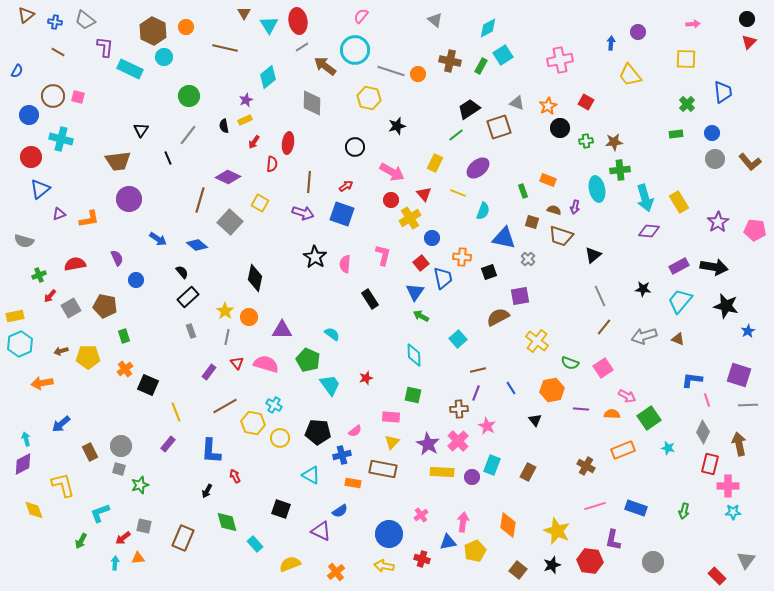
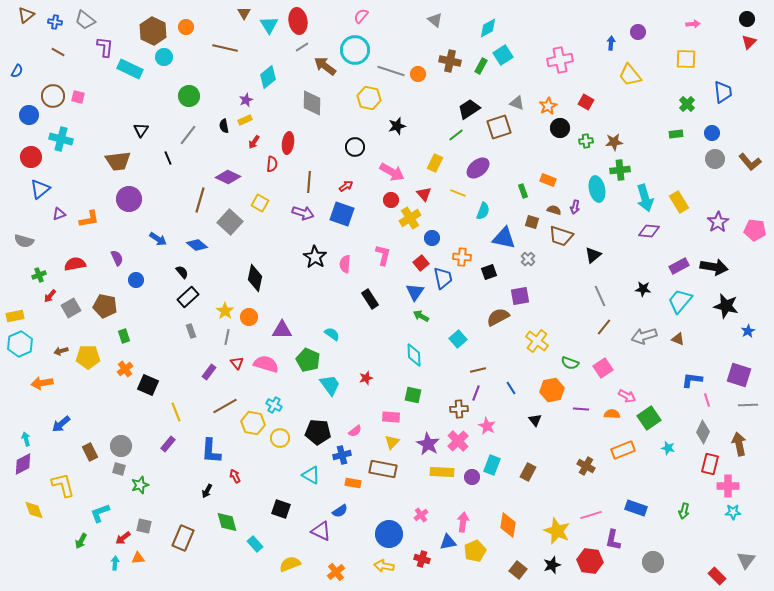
pink line at (595, 506): moved 4 px left, 9 px down
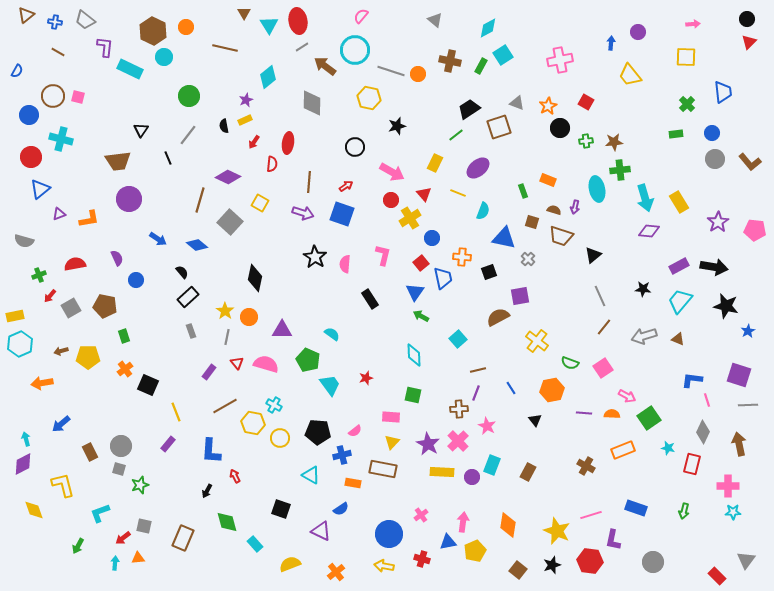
yellow square at (686, 59): moved 2 px up
purple line at (581, 409): moved 3 px right, 4 px down
red rectangle at (710, 464): moved 18 px left
blue semicircle at (340, 511): moved 1 px right, 2 px up
green arrow at (81, 541): moved 3 px left, 5 px down
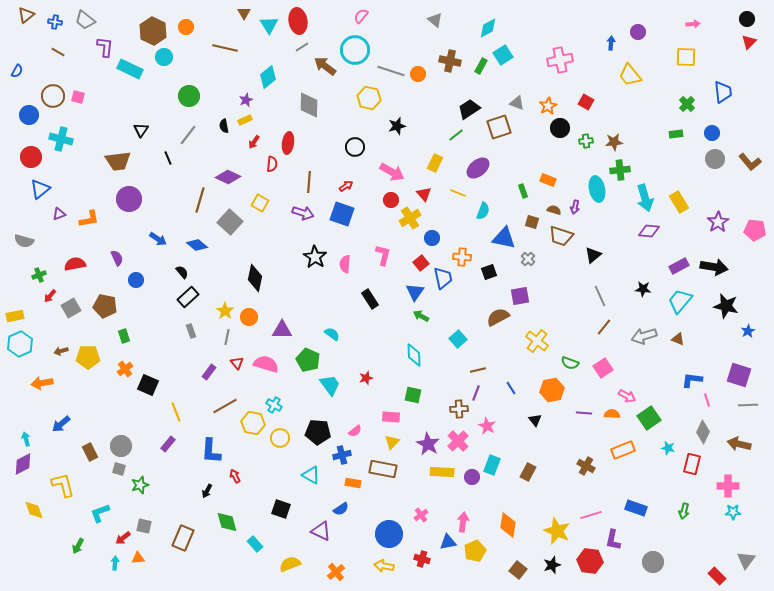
gray diamond at (312, 103): moved 3 px left, 2 px down
brown arrow at (739, 444): rotated 65 degrees counterclockwise
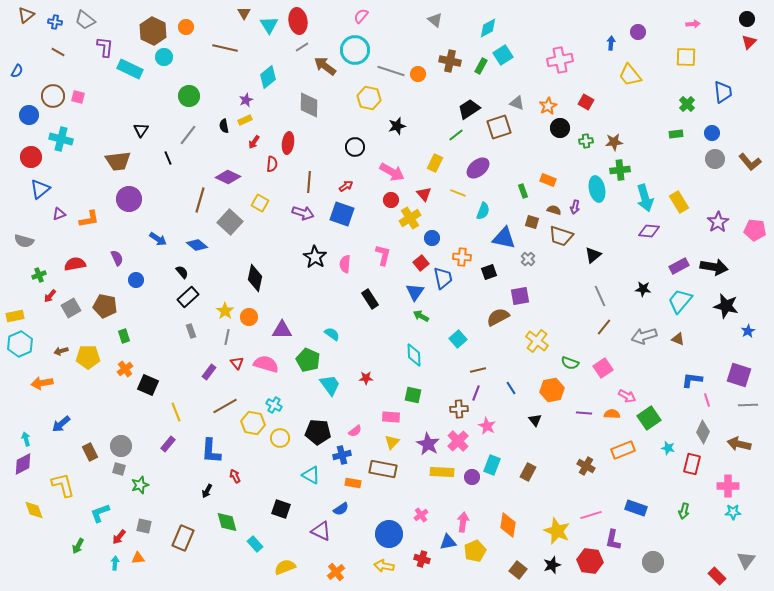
red star at (366, 378): rotated 16 degrees clockwise
red arrow at (123, 538): moved 4 px left, 1 px up; rotated 14 degrees counterclockwise
yellow semicircle at (290, 564): moved 5 px left, 3 px down
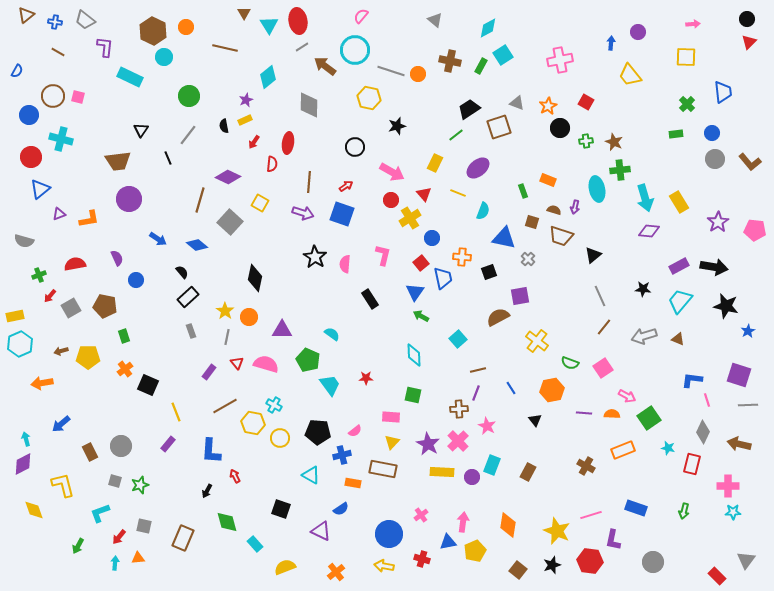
cyan rectangle at (130, 69): moved 8 px down
brown star at (614, 142): rotated 30 degrees clockwise
gray square at (119, 469): moved 4 px left, 12 px down
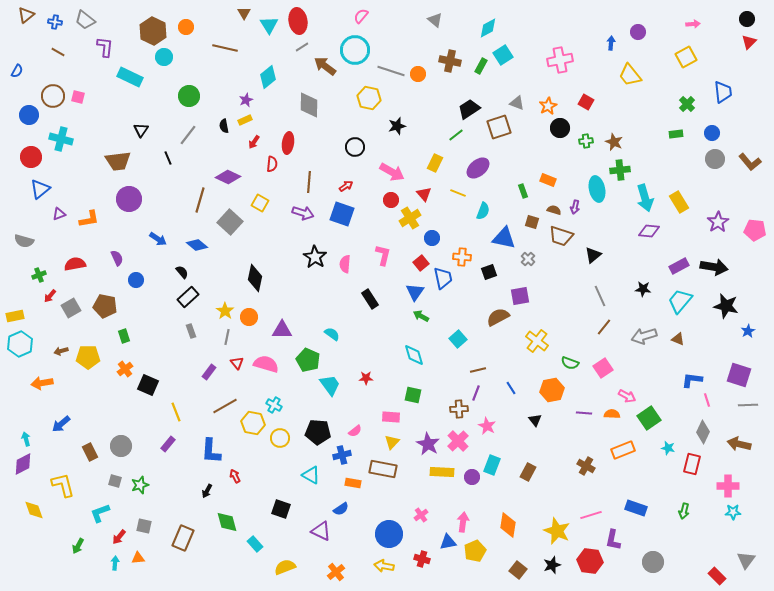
yellow square at (686, 57): rotated 30 degrees counterclockwise
cyan diamond at (414, 355): rotated 15 degrees counterclockwise
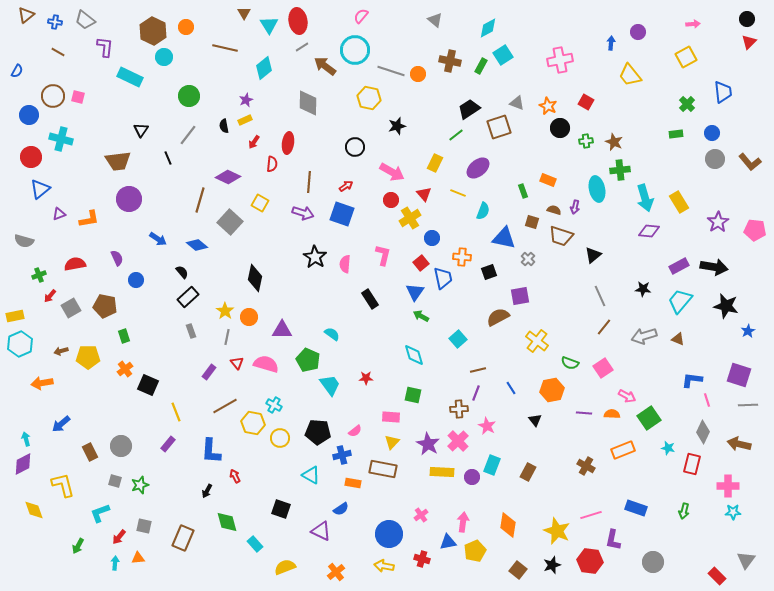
cyan diamond at (268, 77): moved 4 px left, 9 px up
gray diamond at (309, 105): moved 1 px left, 2 px up
orange star at (548, 106): rotated 18 degrees counterclockwise
